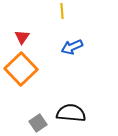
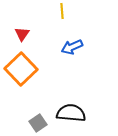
red triangle: moved 3 px up
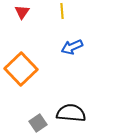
red triangle: moved 22 px up
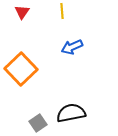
black semicircle: rotated 16 degrees counterclockwise
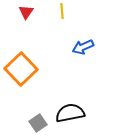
red triangle: moved 4 px right
blue arrow: moved 11 px right
black semicircle: moved 1 px left
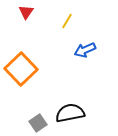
yellow line: moved 5 px right, 10 px down; rotated 35 degrees clockwise
blue arrow: moved 2 px right, 3 px down
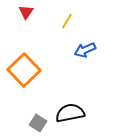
orange square: moved 3 px right, 1 px down
gray square: rotated 24 degrees counterclockwise
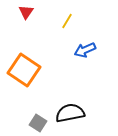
orange square: rotated 12 degrees counterclockwise
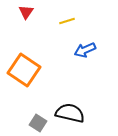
yellow line: rotated 42 degrees clockwise
black semicircle: rotated 24 degrees clockwise
